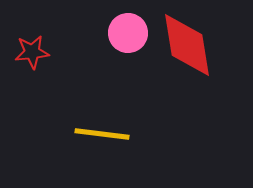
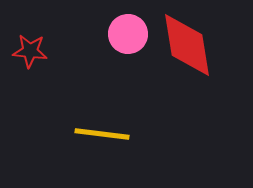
pink circle: moved 1 px down
red star: moved 2 px left, 1 px up; rotated 12 degrees clockwise
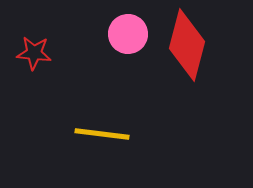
red diamond: rotated 24 degrees clockwise
red star: moved 4 px right, 2 px down
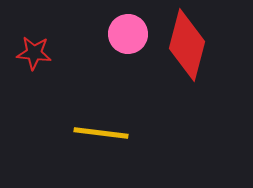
yellow line: moved 1 px left, 1 px up
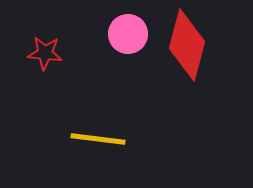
red star: moved 11 px right
yellow line: moved 3 px left, 6 px down
